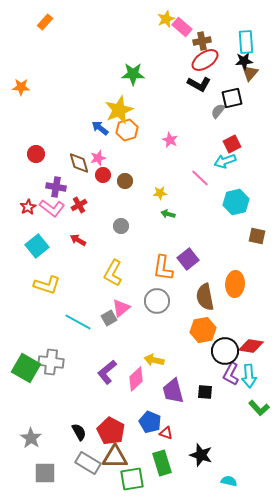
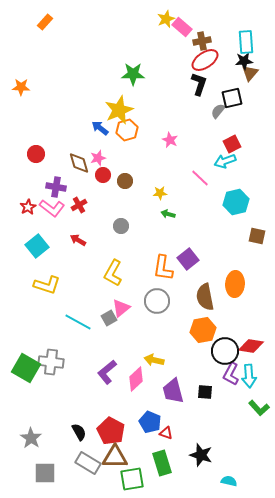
black L-shape at (199, 84): rotated 100 degrees counterclockwise
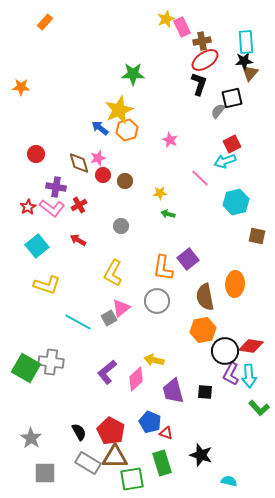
pink rectangle at (182, 27): rotated 24 degrees clockwise
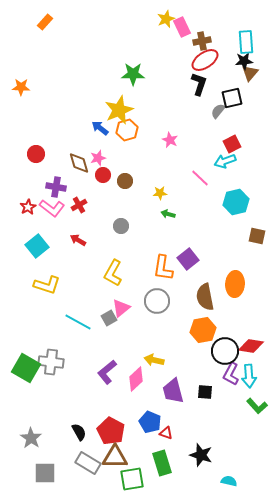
green L-shape at (259, 408): moved 2 px left, 2 px up
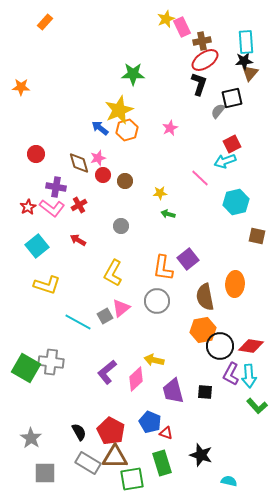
pink star at (170, 140): moved 12 px up; rotated 21 degrees clockwise
gray square at (109, 318): moved 4 px left, 2 px up
black circle at (225, 351): moved 5 px left, 5 px up
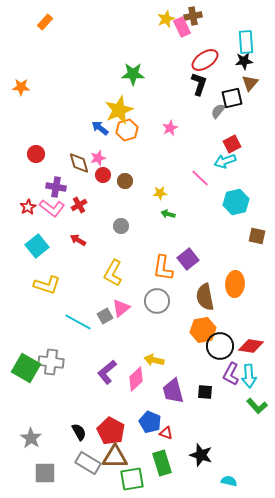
brown cross at (202, 41): moved 9 px left, 25 px up
brown triangle at (250, 73): moved 10 px down
